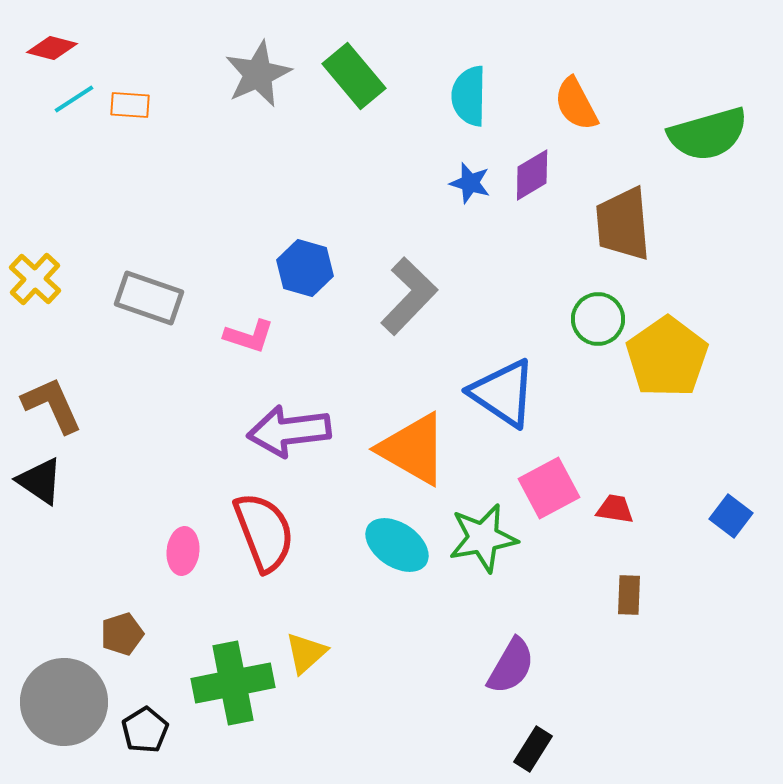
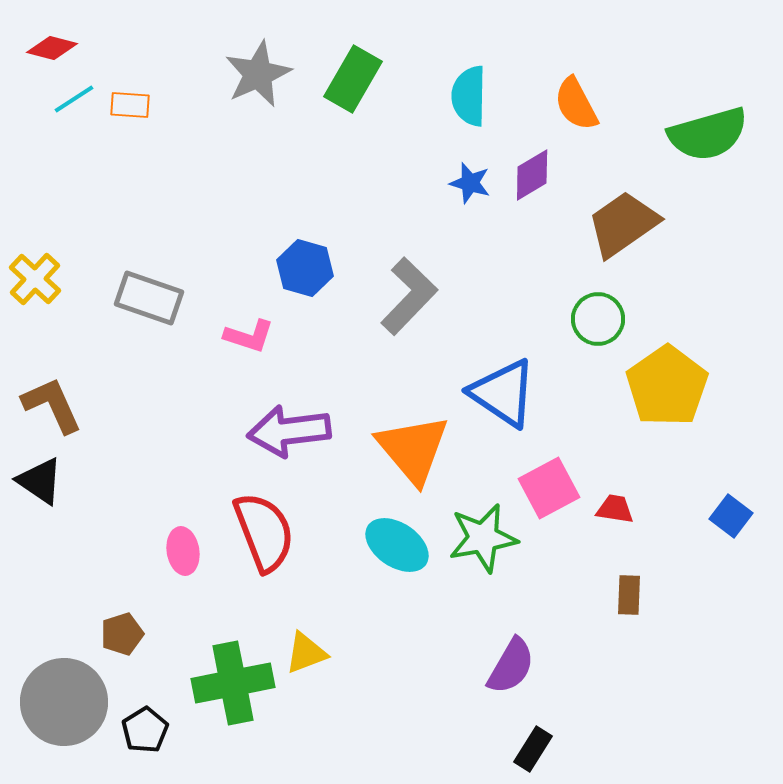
green rectangle: moved 1 px left, 3 px down; rotated 70 degrees clockwise
brown trapezoid: rotated 60 degrees clockwise
yellow pentagon: moved 29 px down
orange triangle: rotated 20 degrees clockwise
pink ellipse: rotated 15 degrees counterclockwise
yellow triangle: rotated 21 degrees clockwise
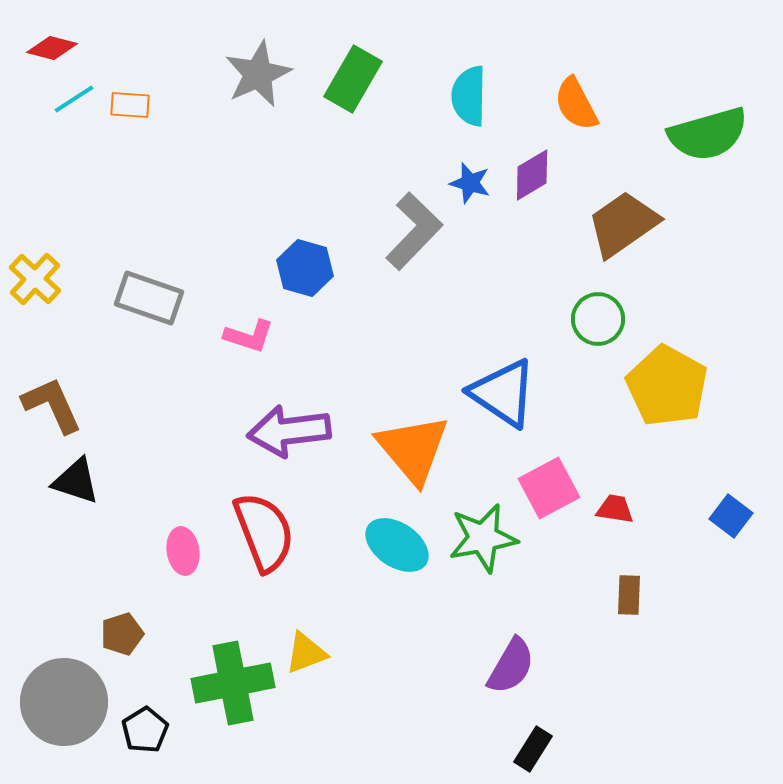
gray L-shape: moved 5 px right, 65 px up
yellow pentagon: rotated 8 degrees counterclockwise
black triangle: moved 36 px right; rotated 16 degrees counterclockwise
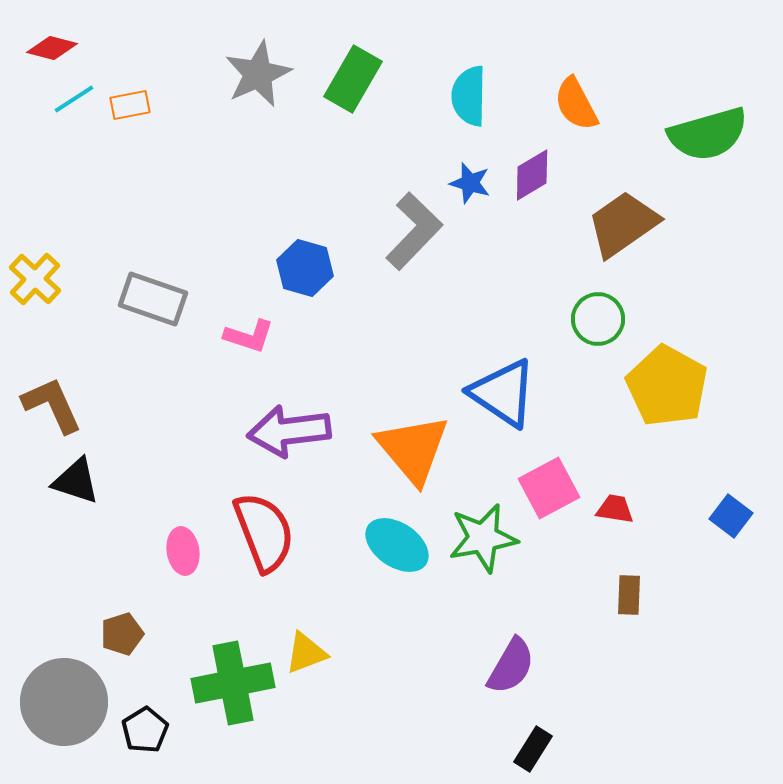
orange rectangle: rotated 15 degrees counterclockwise
gray rectangle: moved 4 px right, 1 px down
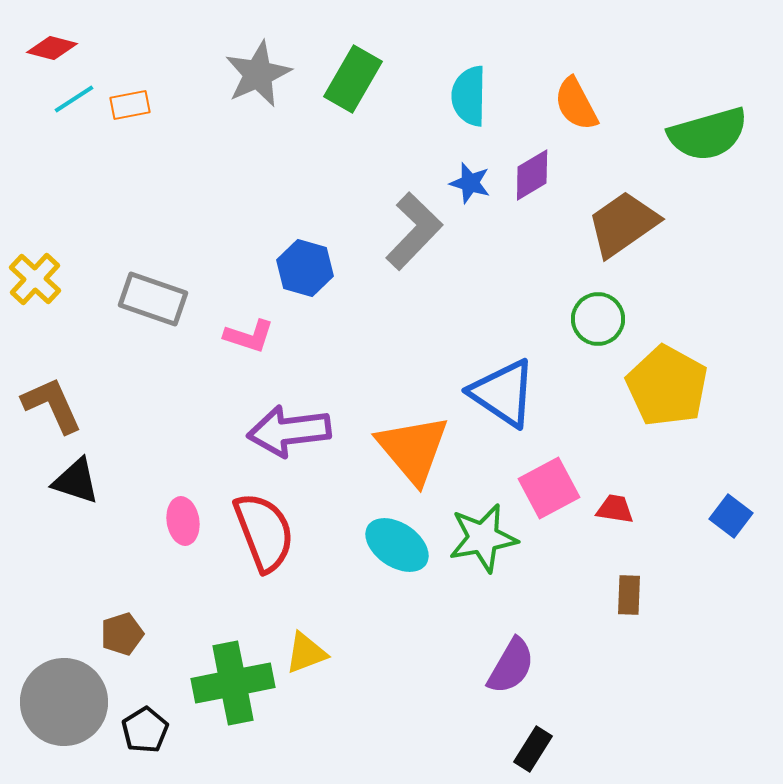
pink ellipse: moved 30 px up
